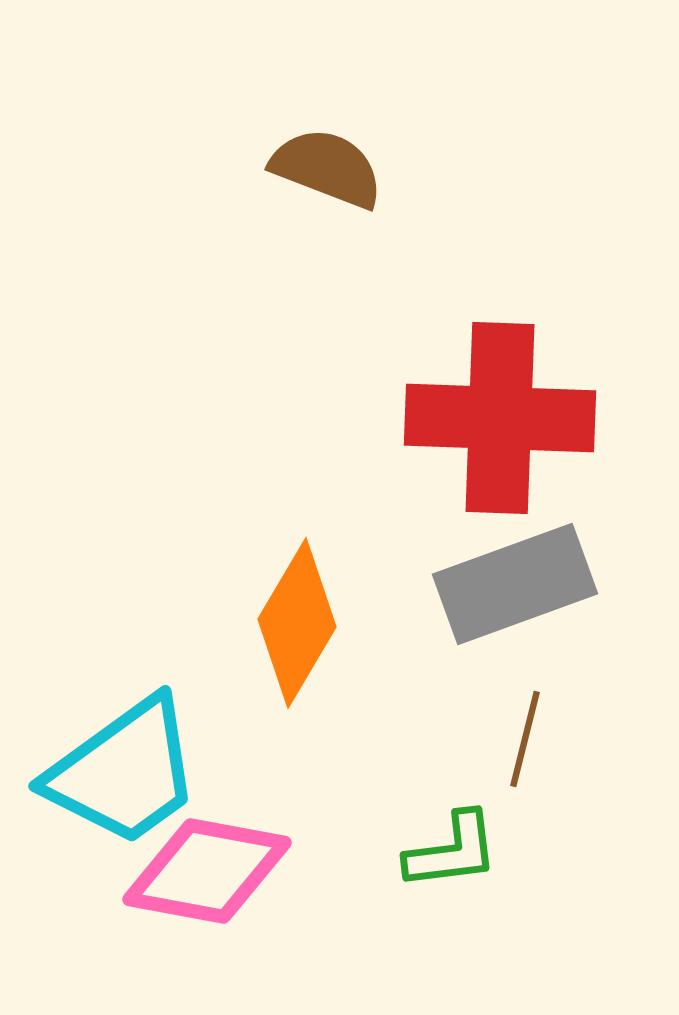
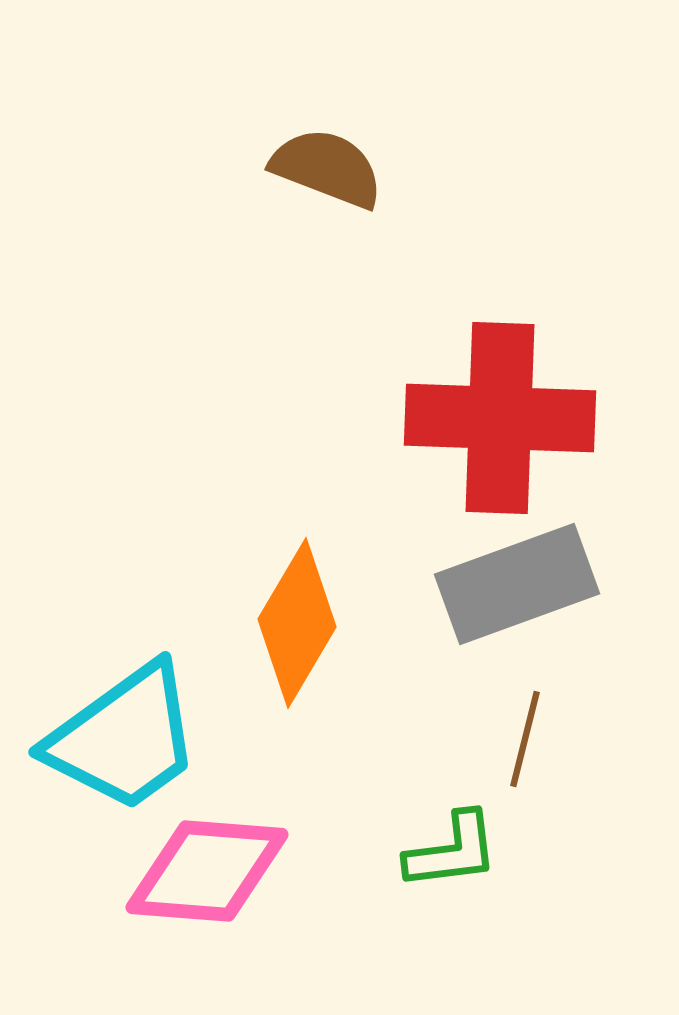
gray rectangle: moved 2 px right
cyan trapezoid: moved 34 px up
pink diamond: rotated 6 degrees counterclockwise
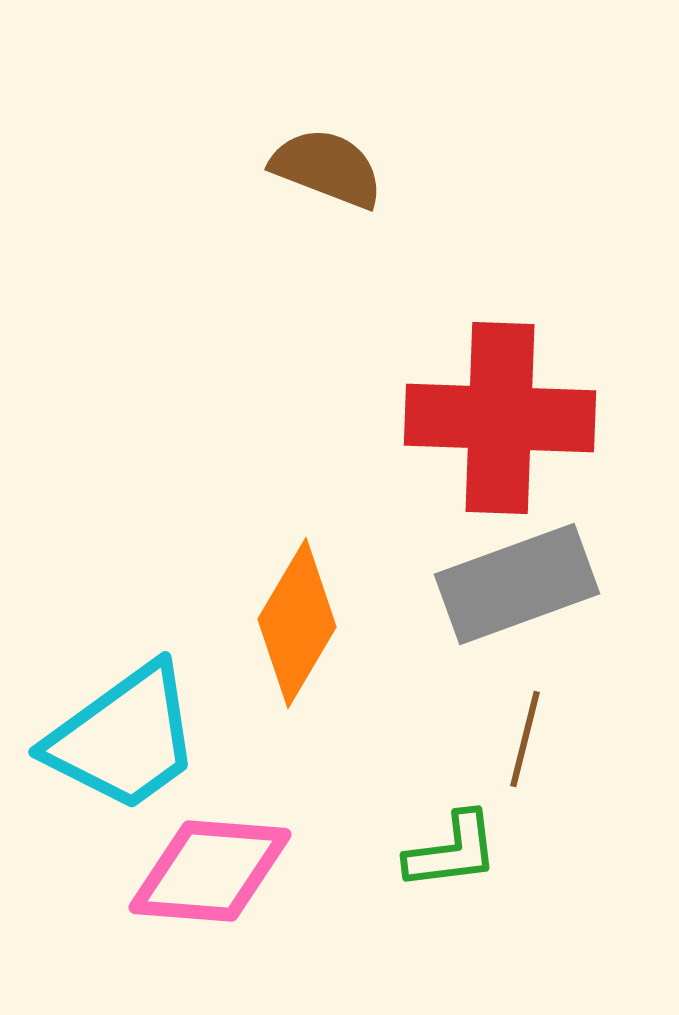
pink diamond: moved 3 px right
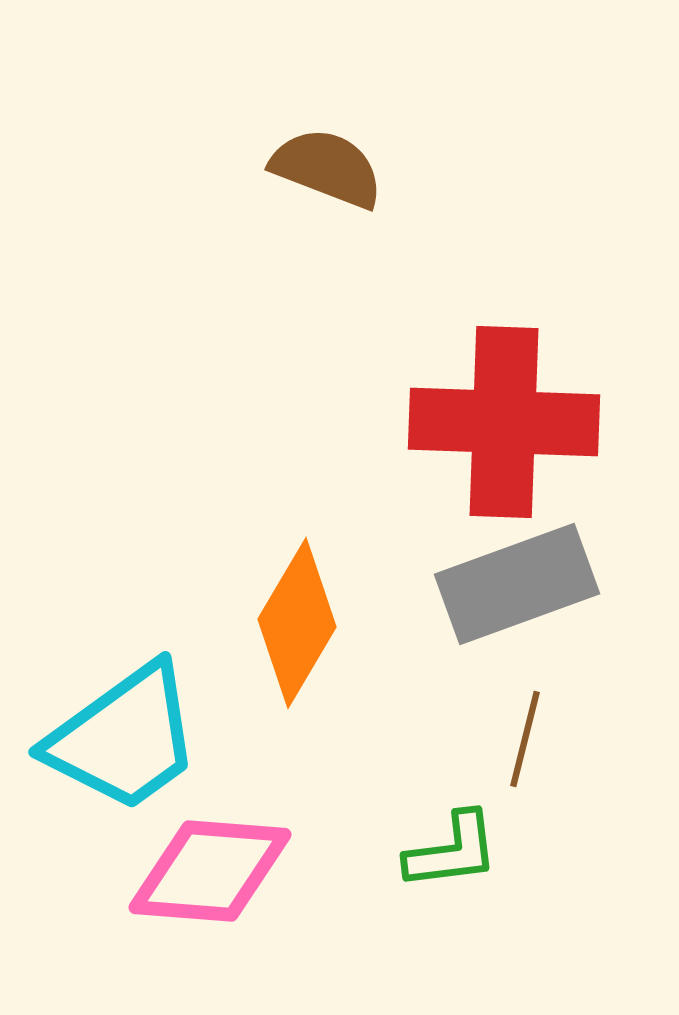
red cross: moved 4 px right, 4 px down
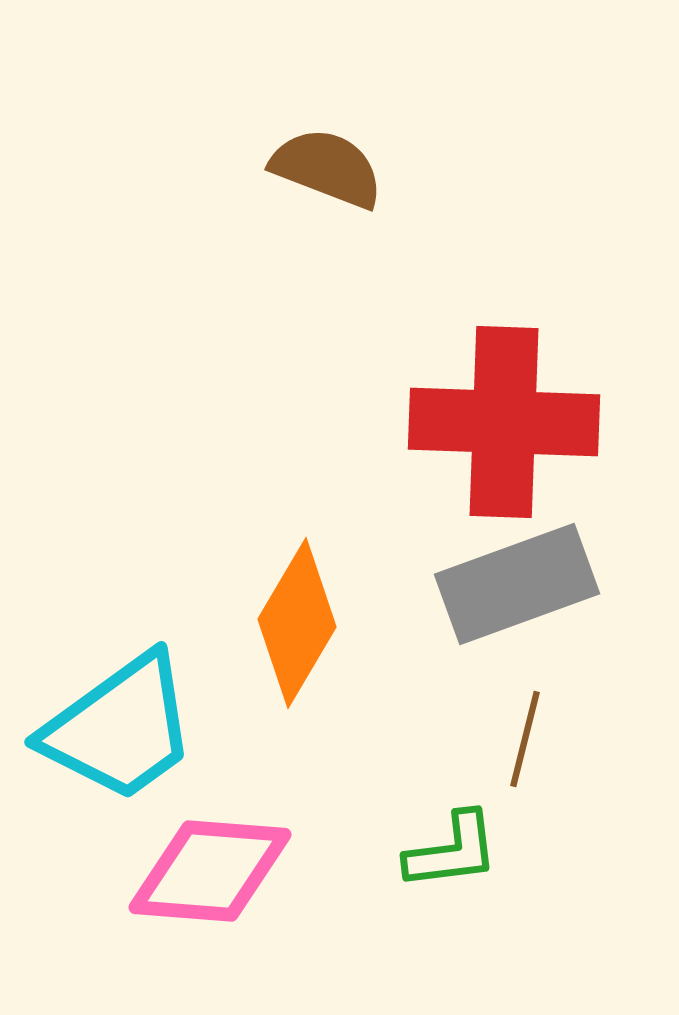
cyan trapezoid: moved 4 px left, 10 px up
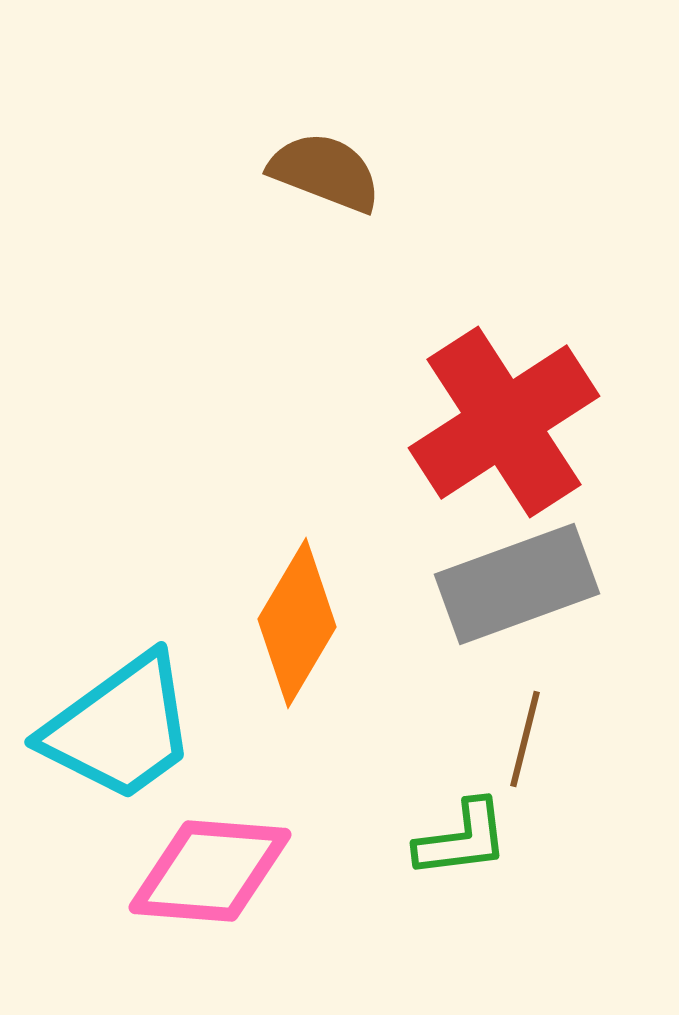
brown semicircle: moved 2 px left, 4 px down
red cross: rotated 35 degrees counterclockwise
green L-shape: moved 10 px right, 12 px up
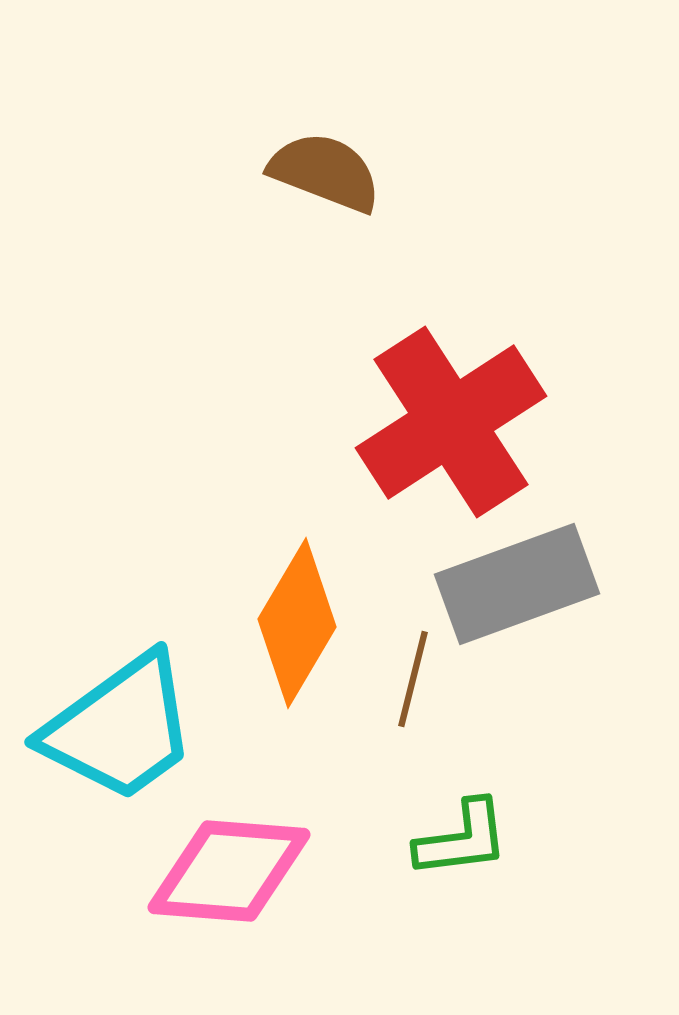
red cross: moved 53 px left
brown line: moved 112 px left, 60 px up
pink diamond: moved 19 px right
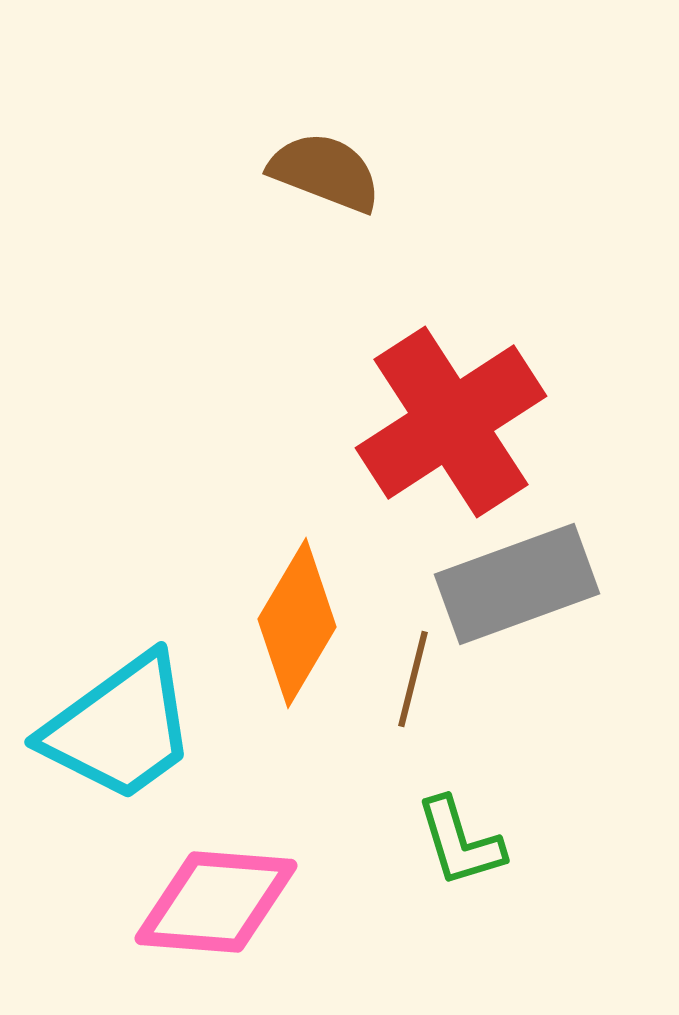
green L-shape: moved 2 px left, 3 px down; rotated 80 degrees clockwise
pink diamond: moved 13 px left, 31 px down
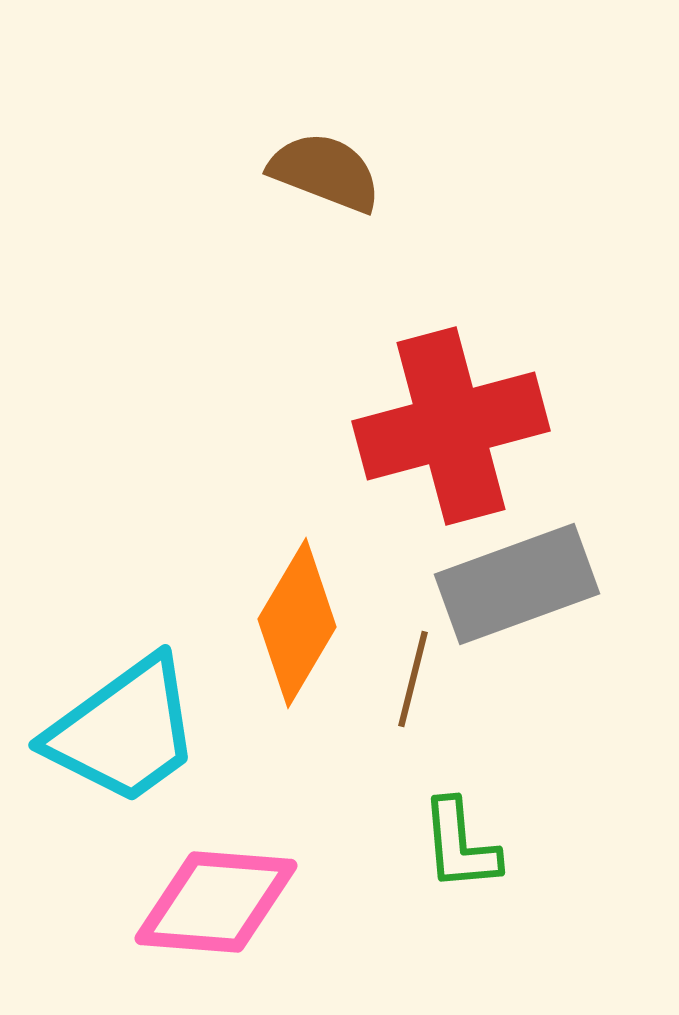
red cross: moved 4 px down; rotated 18 degrees clockwise
cyan trapezoid: moved 4 px right, 3 px down
green L-shape: moved 3 px down; rotated 12 degrees clockwise
